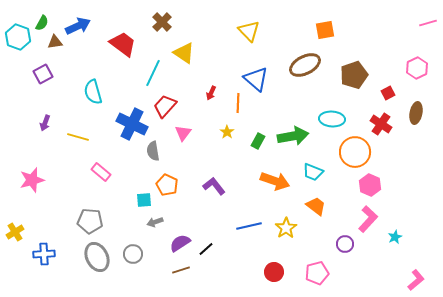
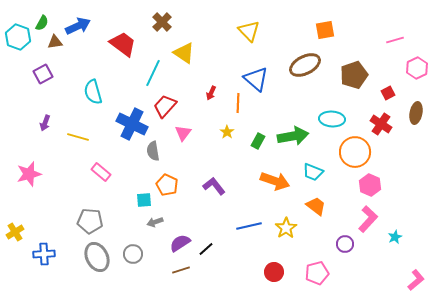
pink line at (428, 23): moved 33 px left, 17 px down
pink star at (32, 180): moved 3 px left, 6 px up
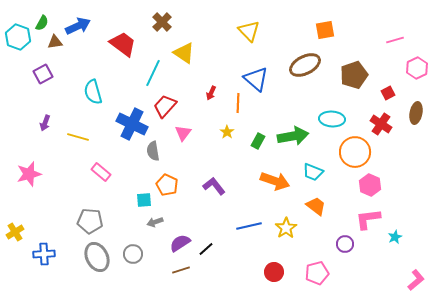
pink L-shape at (368, 219): rotated 140 degrees counterclockwise
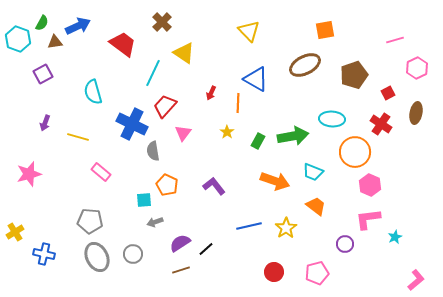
cyan hexagon at (18, 37): moved 2 px down
blue triangle at (256, 79): rotated 12 degrees counterclockwise
blue cross at (44, 254): rotated 15 degrees clockwise
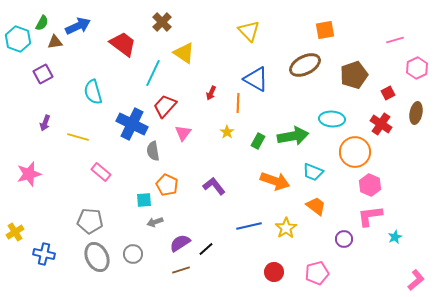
pink L-shape at (368, 219): moved 2 px right, 3 px up
purple circle at (345, 244): moved 1 px left, 5 px up
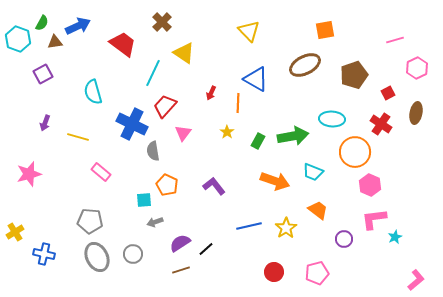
orange trapezoid at (316, 206): moved 2 px right, 4 px down
pink L-shape at (370, 216): moved 4 px right, 3 px down
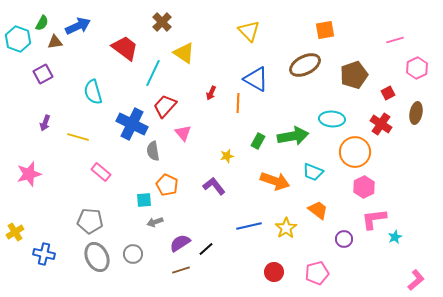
red trapezoid at (123, 44): moved 2 px right, 4 px down
yellow star at (227, 132): moved 24 px down; rotated 24 degrees clockwise
pink triangle at (183, 133): rotated 18 degrees counterclockwise
pink hexagon at (370, 185): moved 6 px left, 2 px down; rotated 10 degrees clockwise
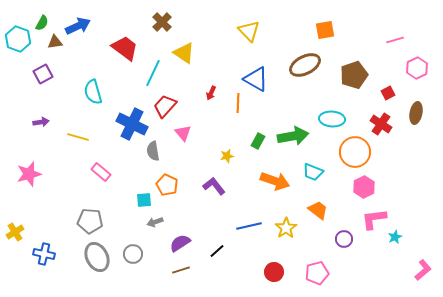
purple arrow at (45, 123): moved 4 px left, 1 px up; rotated 119 degrees counterclockwise
black line at (206, 249): moved 11 px right, 2 px down
pink L-shape at (416, 280): moved 7 px right, 10 px up
